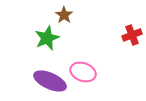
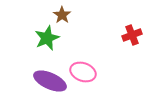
brown star: moved 2 px left
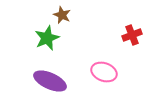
brown star: rotated 12 degrees counterclockwise
pink ellipse: moved 21 px right
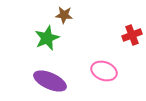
brown star: moved 2 px right; rotated 18 degrees counterclockwise
pink ellipse: moved 1 px up
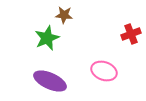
red cross: moved 1 px left, 1 px up
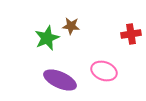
brown star: moved 7 px right, 11 px down
red cross: rotated 12 degrees clockwise
purple ellipse: moved 10 px right, 1 px up
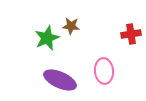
pink ellipse: rotated 65 degrees clockwise
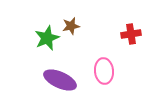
brown star: rotated 18 degrees counterclockwise
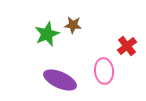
brown star: moved 2 px right, 1 px up; rotated 18 degrees clockwise
red cross: moved 4 px left, 12 px down; rotated 30 degrees counterclockwise
green star: moved 4 px up
